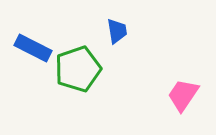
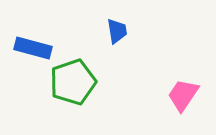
blue rectangle: rotated 12 degrees counterclockwise
green pentagon: moved 5 px left, 13 px down
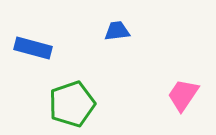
blue trapezoid: rotated 88 degrees counterclockwise
green pentagon: moved 1 px left, 22 px down
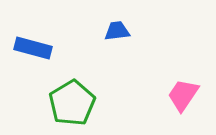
green pentagon: moved 1 px up; rotated 12 degrees counterclockwise
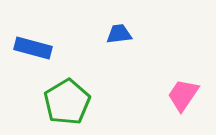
blue trapezoid: moved 2 px right, 3 px down
green pentagon: moved 5 px left, 1 px up
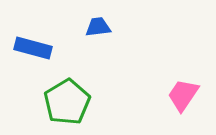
blue trapezoid: moved 21 px left, 7 px up
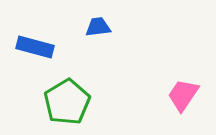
blue rectangle: moved 2 px right, 1 px up
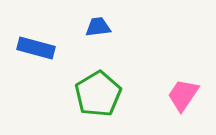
blue rectangle: moved 1 px right, 1 px down
green pentagon: moved 31 px right, 8 px up
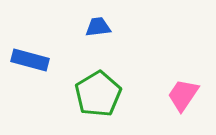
blue rectangle: moved 6 px left, 12 px down
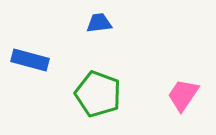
blue trapezoid: moved 1 px right, 4 px up
green pentagon: rotated 21 degrees counterclockwise
